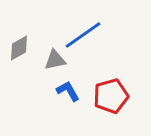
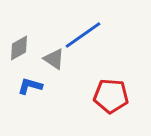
gray triangle: moved 1 px left, 1 px up; rotated 45 degrees clockwise
blue L-shape: moved 38 px left, 5 px up; rotated 45 degrees counterclockwise
red pentagon: rotated 20 degrees clockwise
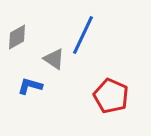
blue line: rotated 30 degrees counterclockwise
gray diamond: moved 2 px left, 11 px up
red pentagon: rotated 20 degrees clockwise
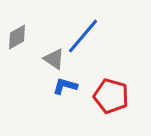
blue line: moved 1 px down; rotated 15 degrees clockwise
blue L-shape: moved 35 px right
red pentagon: rotated 8 degrees counterclockwise
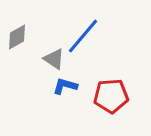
red pentagon: rotated 20 degrees counterclockwise
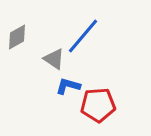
blue L-shape: moved 3 px right
red pentagon: moved 13 px left, 9 px down
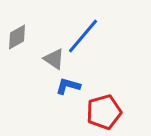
red pentagon: moved 6 px right, 7 px down; rotated 12 degrees counterclockwise
